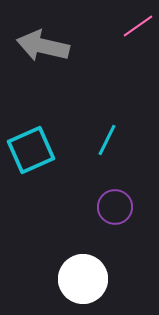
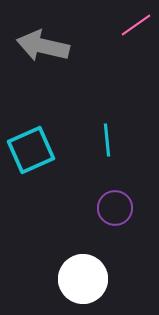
pink line: moved 2 px left, 1 px up
cyan line: rotated 32 degrees counterclockwise
purple circle: moved 1 px down
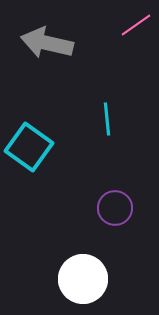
gray arrow: moved 4 px right, 3 px up
cyan line: moved 21 px up
cyan square: moved 2 px left, 3 px up; rotated 30 degrees counterclockwise
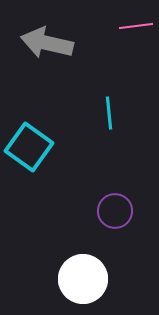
pink line: moved 1 px down; rotated 28 degrees clockwise
cyan line: moved 2 px right, 6 px up
purple circle: moved 3 px down
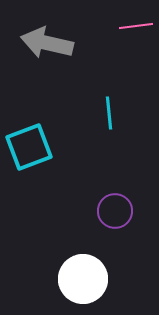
cyan square: rotated 33 degrees clockwise
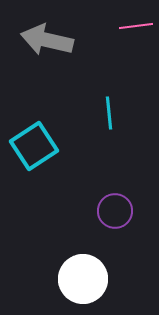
gray arrow: moved 3 px up
cyan square: moved 5 px right, 1 px up; rotated 12 degrees counterclockwise
